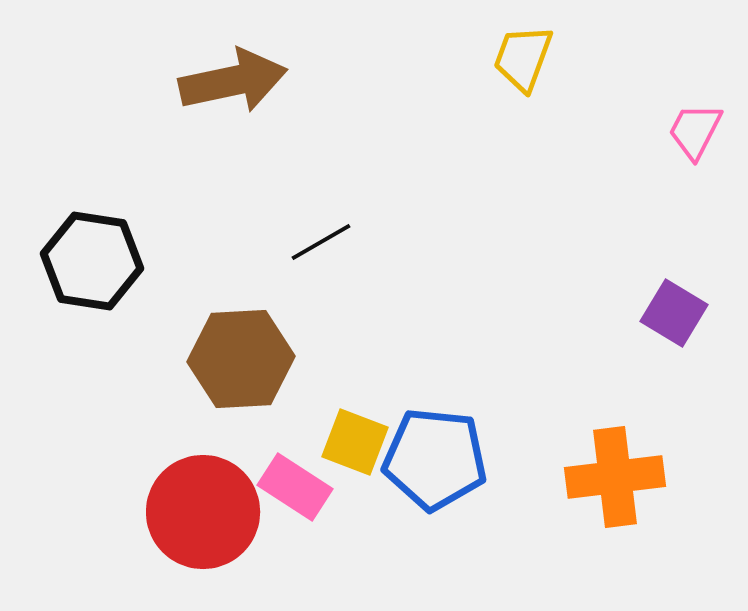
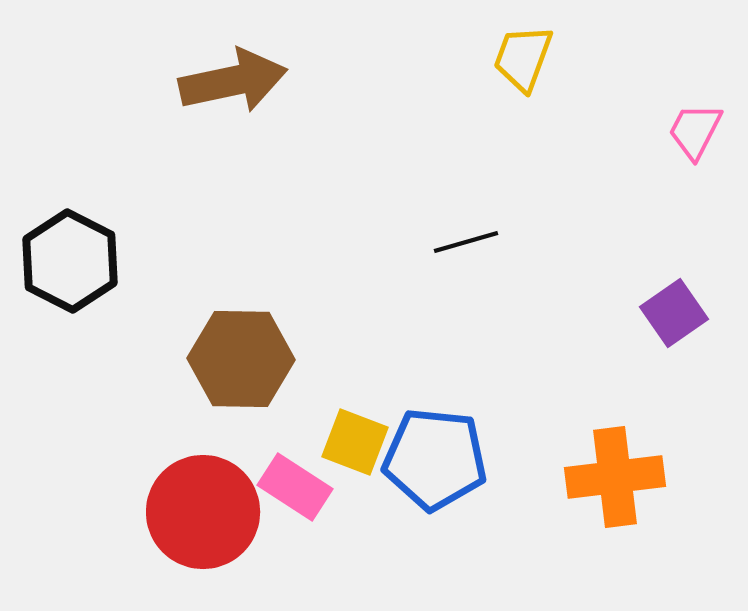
black line: moved 145 px right; rotated 14 degrees clockwise
black hexagon: moved 22 px left; rotated 18 degrees clockwise
purple square: rotated 24 degrees clockwise
brown hexagon: rotated 4 degrees clockwise
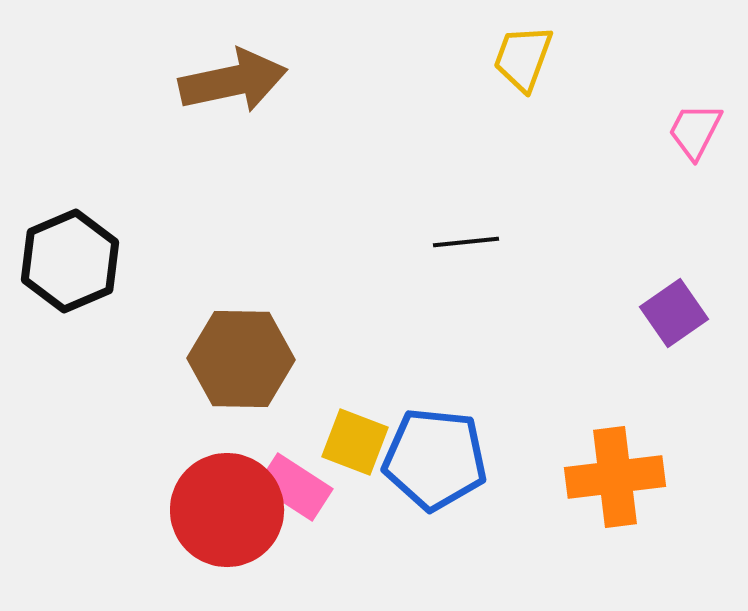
black line: rotated 10 degrees clockwise
black hexagon: rotated 10 degrees clockwise
red circle: moved 24 px right, 2 px up
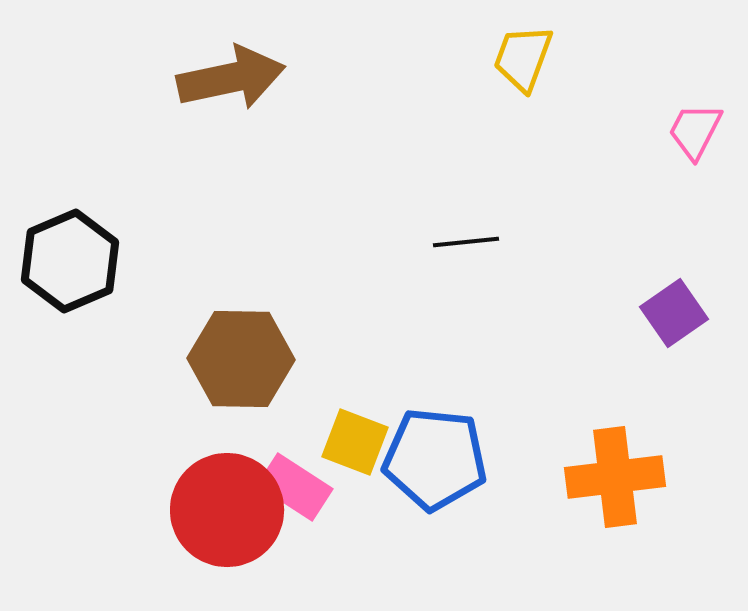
brown arrow: moved 2 px left, 3 px up
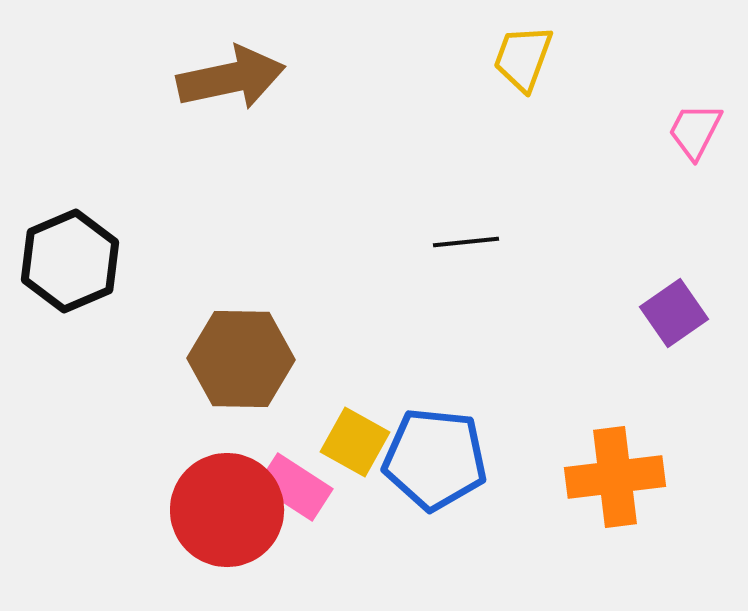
yellow square: rotated 8 degrees clockwise
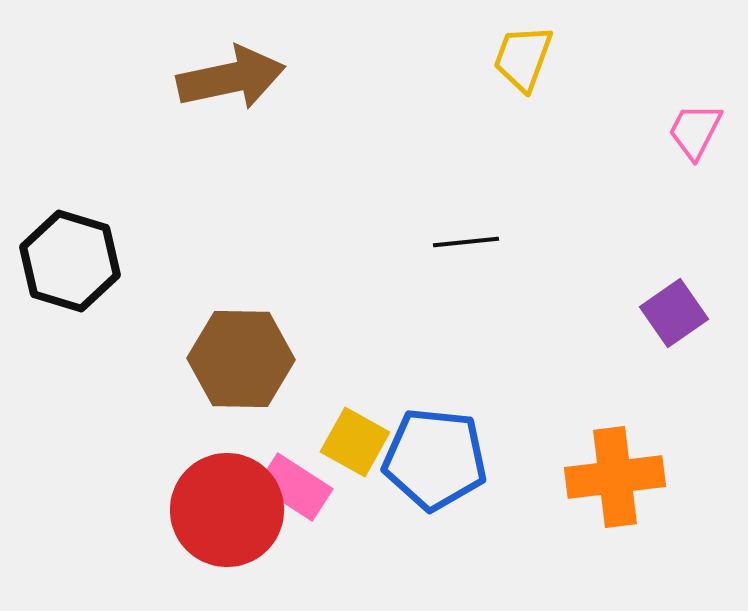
black hexagon: rotated 20 degrees counterclockwise
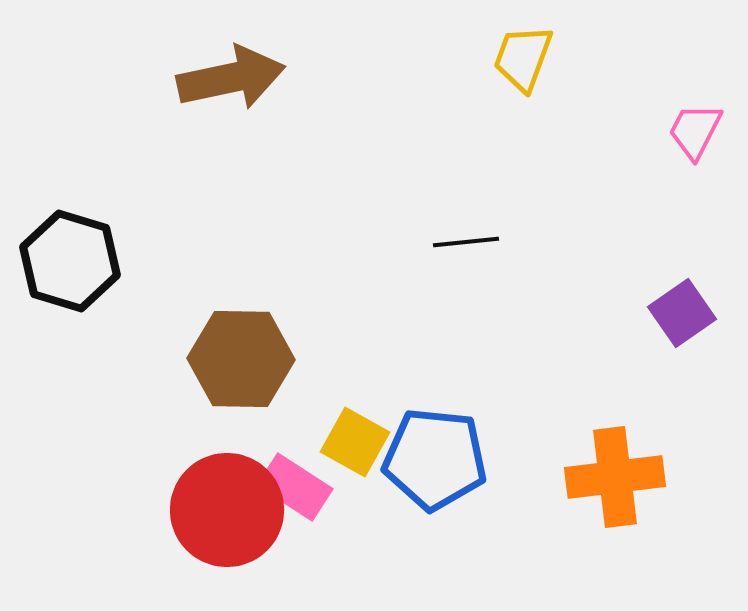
purple square: moved 8 px right
